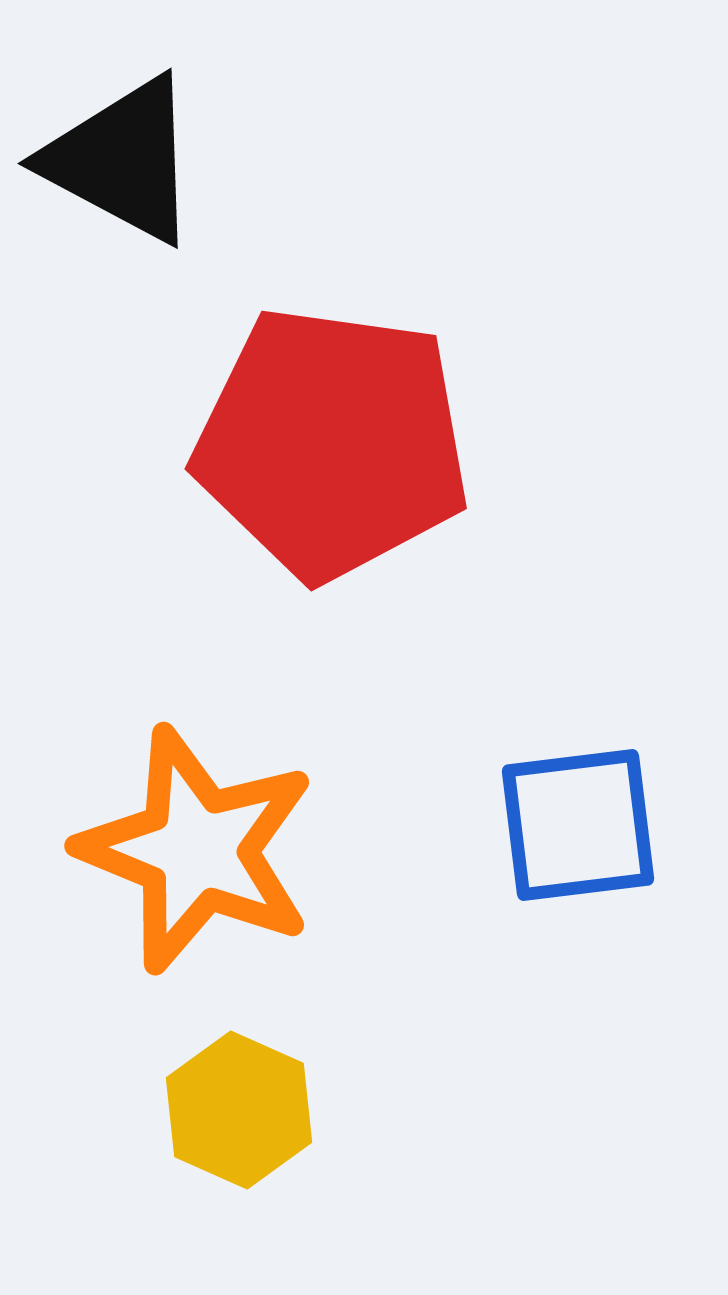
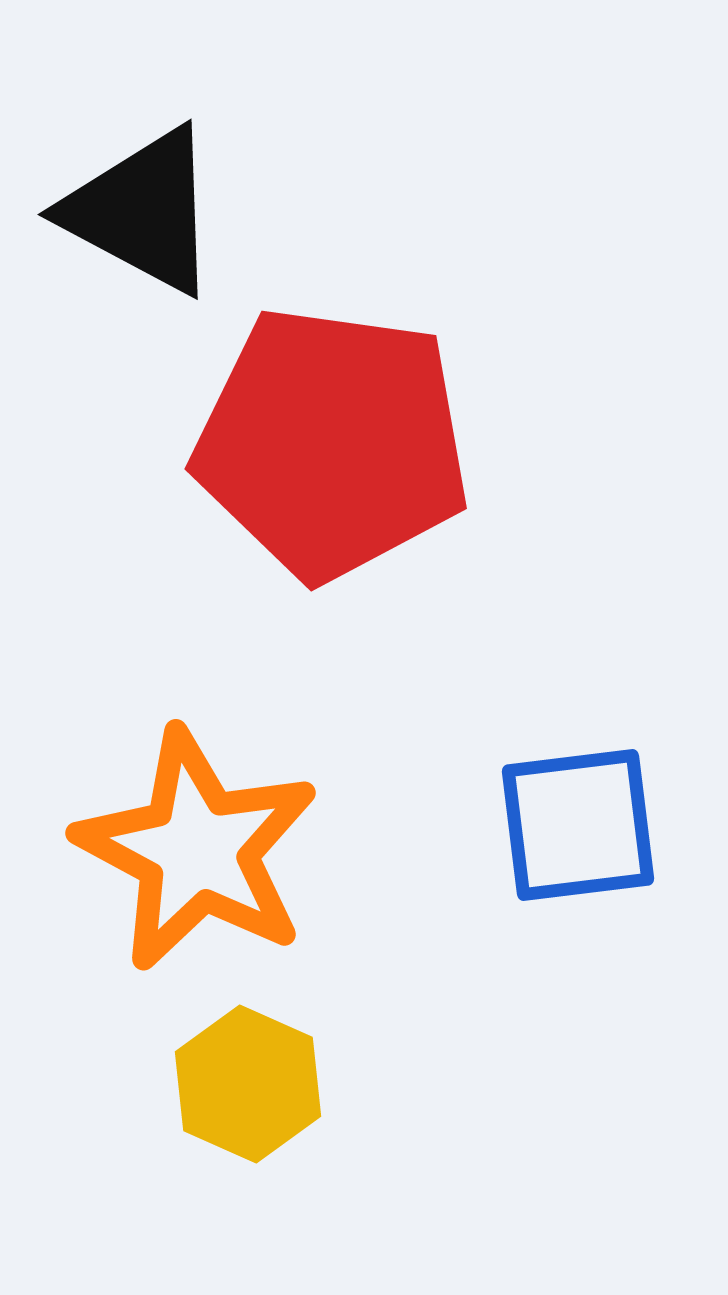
black triangle: moved 20 px right, 51 px down
orange star: rotated 6 degrees clockwise
yellow hexagon: moved 9 px right, 26 px up
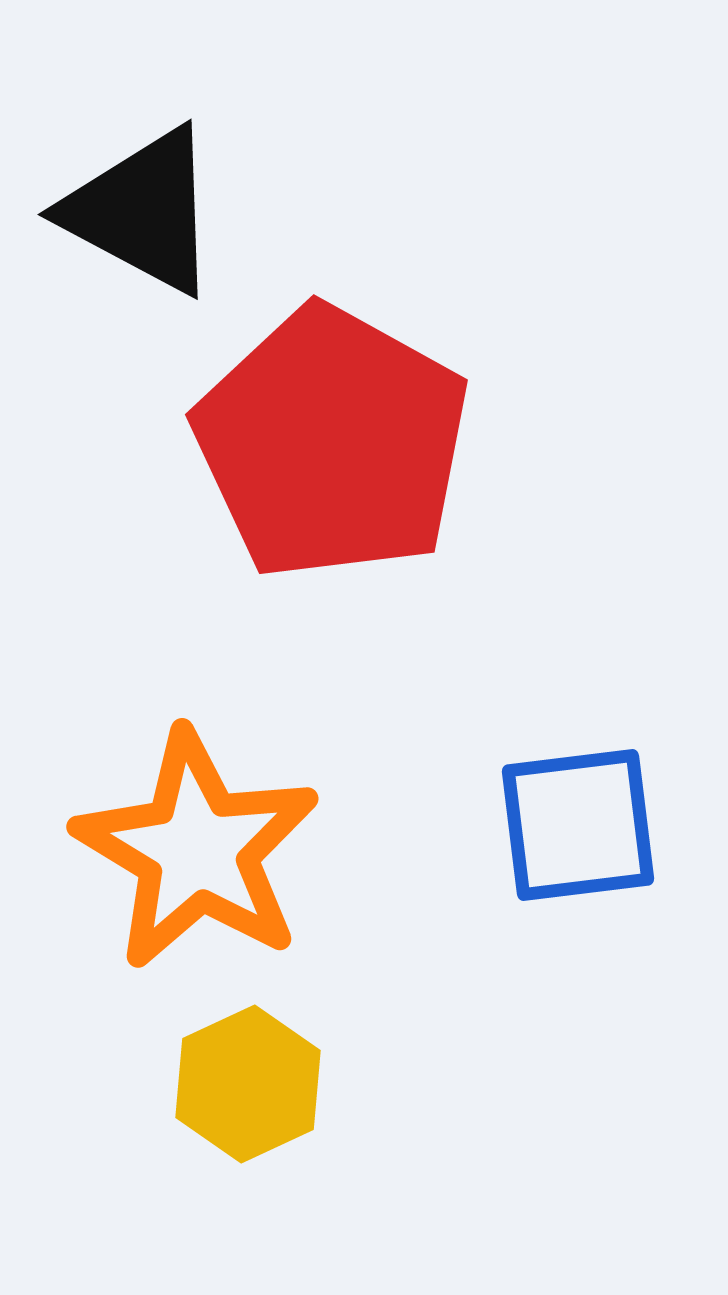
red pentagon: rotated 21 degrees clockwise
orange star: rotated 3 degrees clockwise
yellow hexagon: rotated 11 degrees clockwise
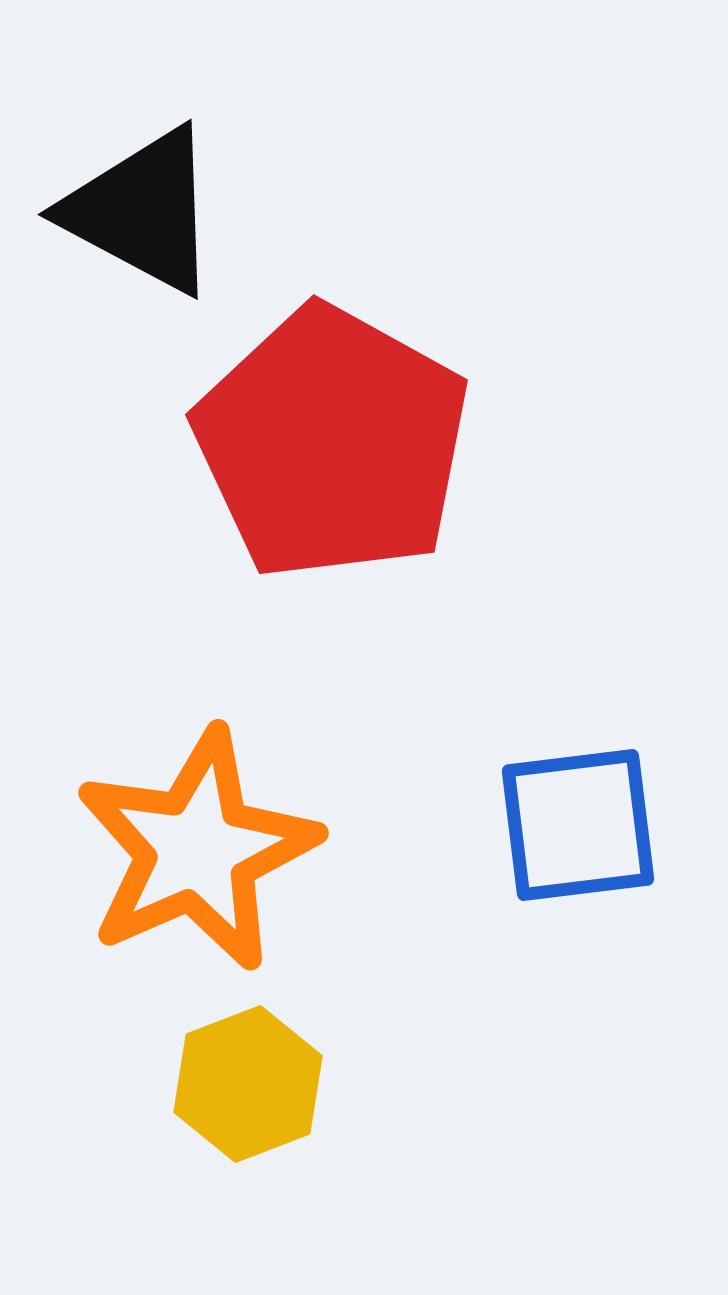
orange star: rotated 17 degrees clockwise
yellow hexagon: rotated 4 degrees clockwise
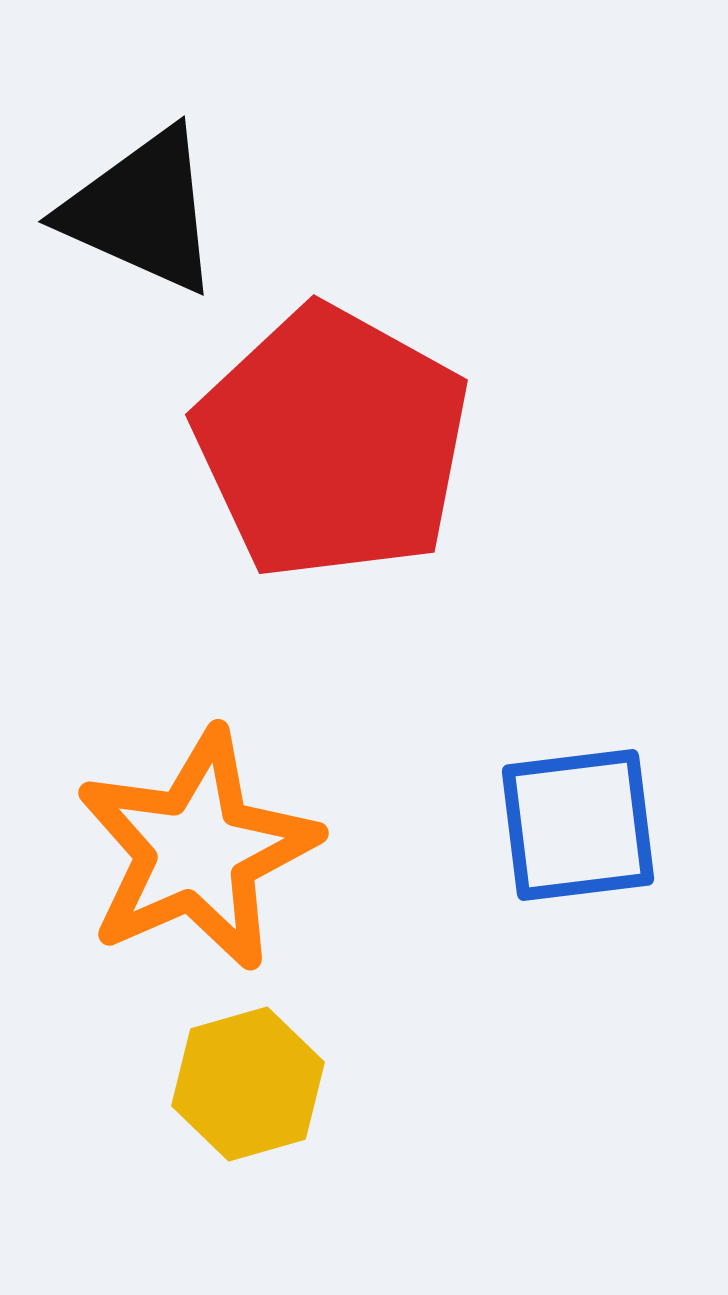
black triangle: rotated 4 degrees counterclockwise
yellow hexagon: rotated 5 degrees clockwise
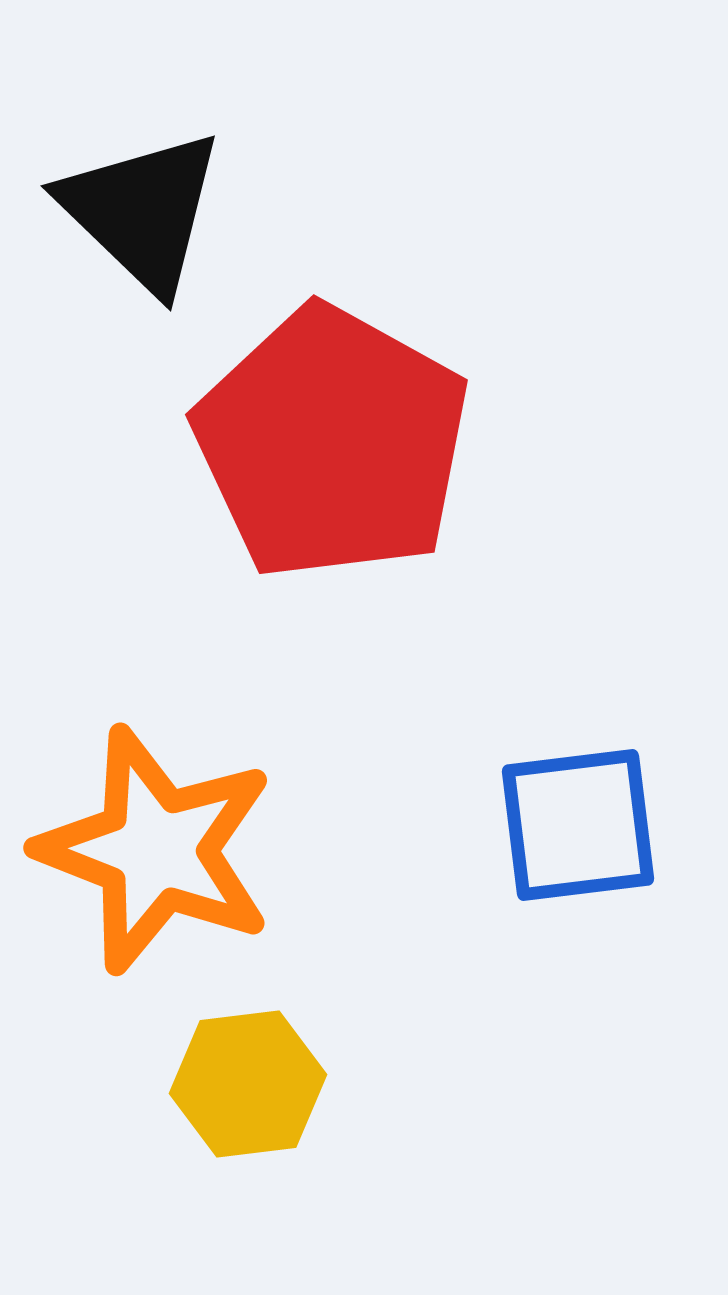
black triangle: rotated 20 degrees clockwise
orange star: moved 41 px left; rotated 27 degrees counterclockwise
yellow hexagon: rotated 9 degrees clockwise
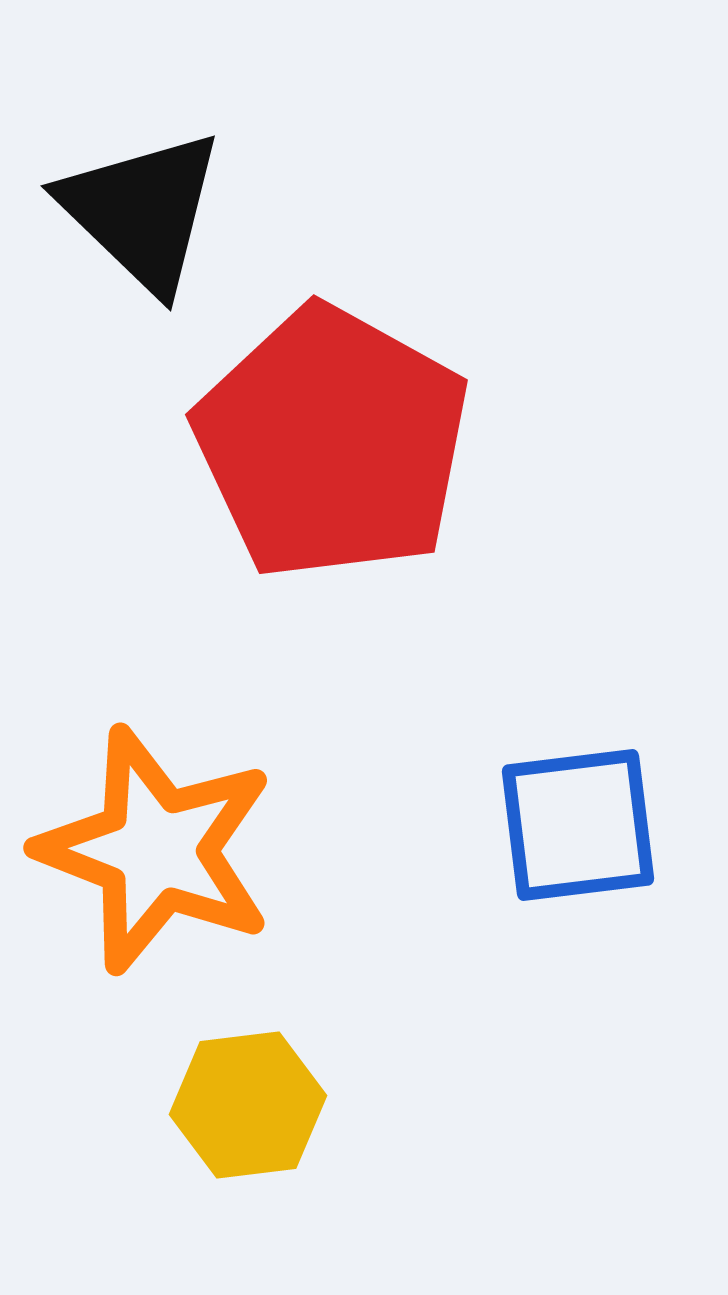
yellow hexagon: moved 21 px down
